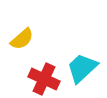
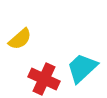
yellow semicircle: moved 2 px left
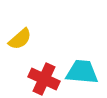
cyan trapezoid: moved 4 px down; rotated 48 degrees clockwise
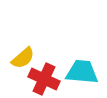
yellow semicircle: moved 3 px right, 19 px down
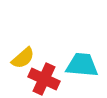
cyan trapezoid: moved 7 px up
